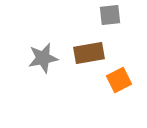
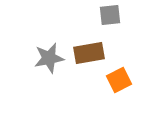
gray star: moved 6 px right
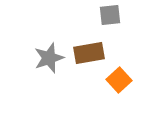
gray star: rotated 8 degrees counterclockwise
orange square: rotated 15 degrees counterclockwise
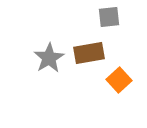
gray square: moved 1 px left, 2 px down
gray star: rotated 12 degrees counterclockwise
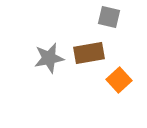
gray square: rotated 20 degrees clockwise
gray star: rotated 20 degrees clockwise
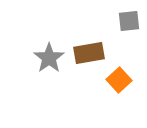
gray square: moved 20 px right, 4 px down; rotated 20 degrees counterclockwise
gray star: rotated 24 degrees counterclockwise
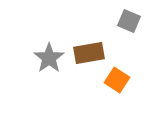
gray square: rotated 30 degrees clockwise
orange square: moved 2 px left; rotated 15 degrees counterclockwise
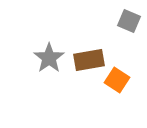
brown rectangle: moved 7 px down
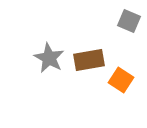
gray star: rotated 8 degrees counterclockwise
orange square: moved 4 px right
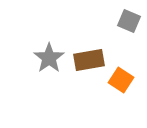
gray star: rotated 8 degrees clockwise
